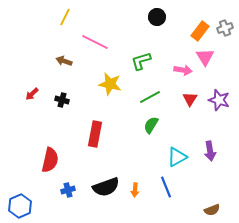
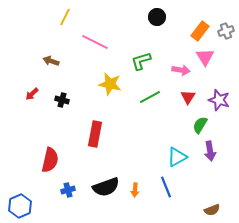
gray cross: moved 1 px right, 3 px down
brown arrow: moved 13 px left
pink arrow: moved 2 px left
red triangle: moved 2 px left, 2 px up
green semicircle: moved 49 px right
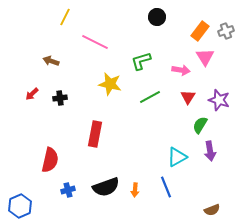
black cross: moved 2 px left, 2 px up; rotated 24 degrees counterclockwise
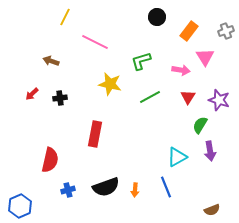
orange rectangle: moved 11 px left
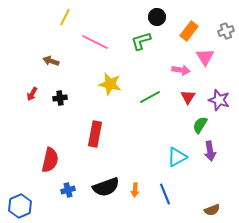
green L-shape: moved 20 px up
red arrow: rotated 16 degrees counterclockwise
blue line: moved 1 px left, 7 px down
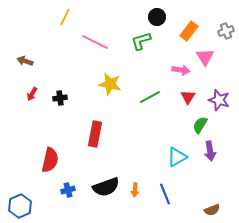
brown arrow: moved 26 px left
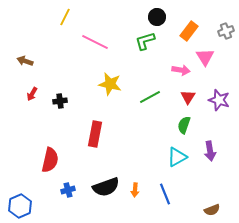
green L-shape: moved 4 px right
black cross: moved 3 px down
green semicircle: moved 16 px left; rotated 12 degrees counterclockwise
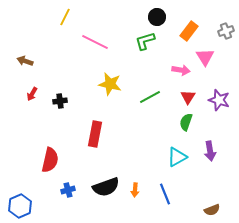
green semicircle: moved 2 px right, 3 px up
